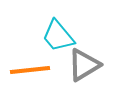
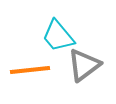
gray triangle: rotated 6 degrees counterclockwise
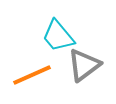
orange line: moved 2 px right, 5 px down; rotated 18 degrees counterclockwise
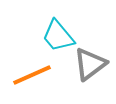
gray triangle: moved 6 px right, 1 px up
